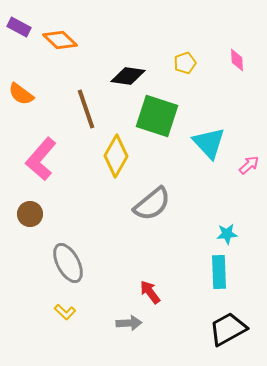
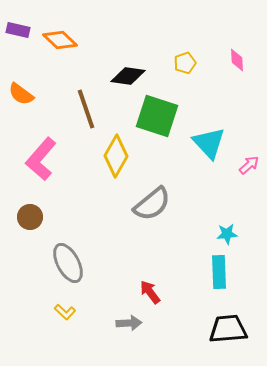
purple rectangle: moved 1 px left, 3 px down; rotated 15 degrees counterclockwise
brown circle: moved 3 px down
black trapezoid: rotated 24 degrees clockwise
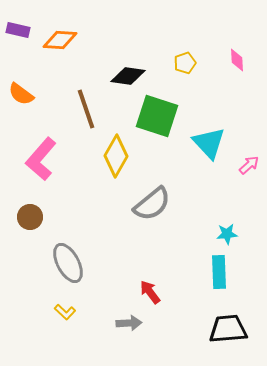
orange diamond: rotated 40 degrees counterclockwise
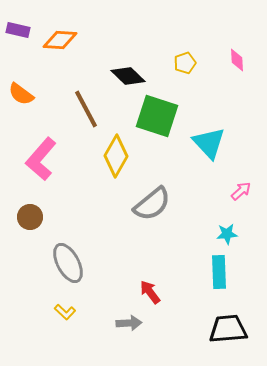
black diamond: rotated 36 degrees clockwise
brown line: rotated 9 degrees counterclockwise
pink arrow: moved 8 px left, 26 px down
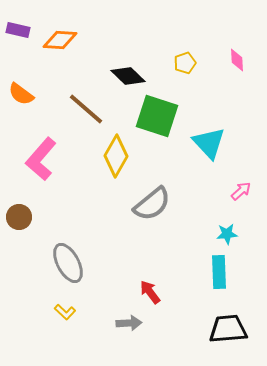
brown line: rotated 21 degrees counterclockwise
brown circle: moved 11 px left
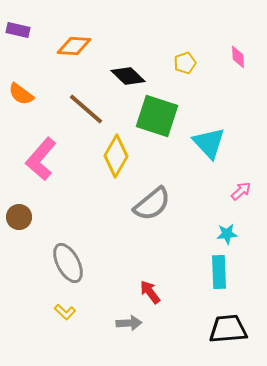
orange diamond: moved 14 px right, 6 px down
pink diamond: moved 1 px right, 3 px up
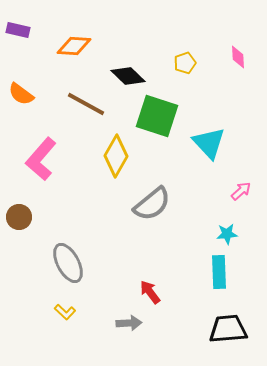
brown line: moved 5 px up; rotated 12 degrees counterclockwise
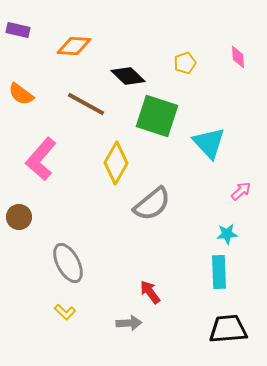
yellow diamond: moved 7 px down
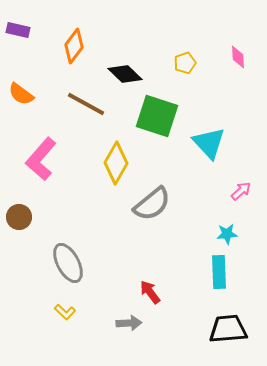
orange diamond: rotated 56 degrees counterclockwise
black diamond: moved 3 px left, 2 px up
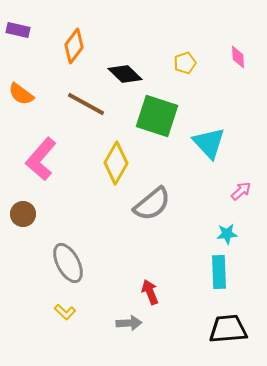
brown circle: moved 4 px right, 3 px up
red arrow: rotated 15 degrees clockwise
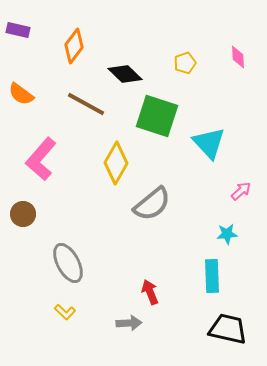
cyan rectangle: moved 7 px left, 4 px down
black trapezoid: rotated 18 degrees clockwise
